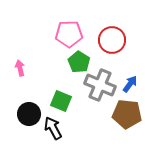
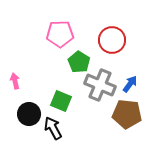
pink pentagon: moved 9 px left
pink arrow: moved 5 px left, 13 px down
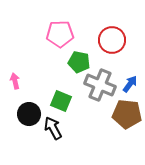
green pentagon: rotated 20 degrees counterclockwise
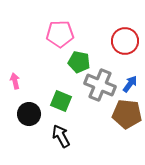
red circle: moved 13 px right, 1 px down
black arrow: moved 8 px right, 8 px down
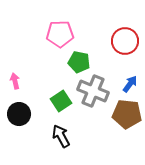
gray cross: moved 7 px left, 6 px down
green square: rotated 35 degrees clockwise
black circle: moved 10 px left
